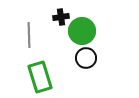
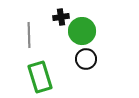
black circle: moved 1 px down
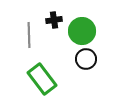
black cross: moved 7 px left, 3 px down
green rectangle: moved 2 px right, 2 px down; rotated 20 degrees counterclockwise
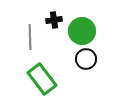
gray line: moved 1 px right, 2 px down
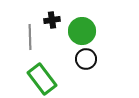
black cross: moved 2 px left
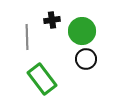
gray line: moved 3 px left
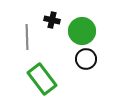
black cross: rotated 21 degrees clockwise
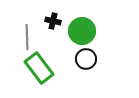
black cross: moved 1 px right, 1 px down
green rectangle: moved 3 px left, 11 px up
